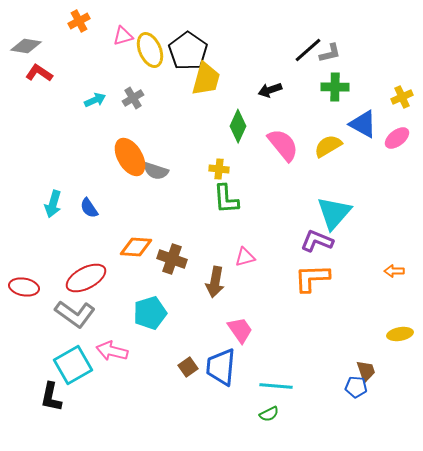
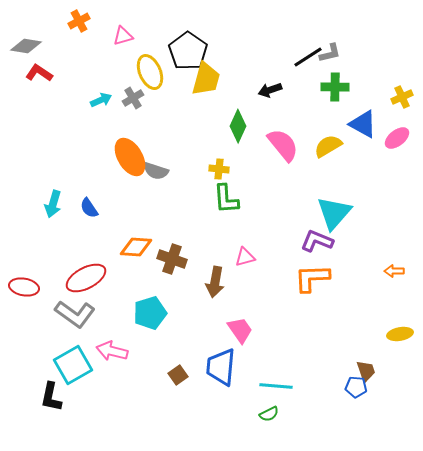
yellow ellipse at (150, 50): moved 22 px down
black line at (308, 50): moved 7 px down; rotated 8 degrees clockwise
cyan arrow at (95, 100): moved 6 px right
brown square at (188, 367): moved 10 px left, 8 px down
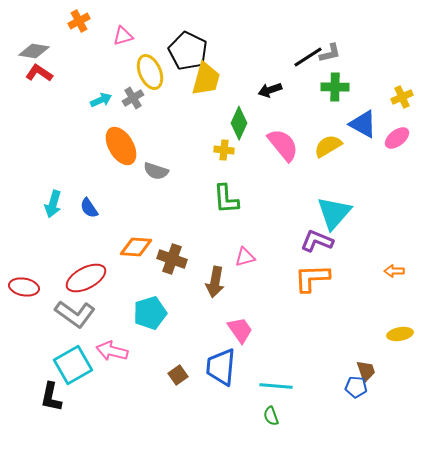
gray diamond at (26, 46): moved 8 px right, 5 px down
black pentagon at (188, 51): rotated 9 degrees counterclockwise
green diamond at (238, 126): moved 1 px right, 3 px up
orange ellipse at (130, 157): moved 9 px left, 11 px up
yellow cross at (219, 169): moved 5 px right, 19 px up
green semicircle at (269, 414): moved 2 px right, 2 px down; rotated 96 degrees clockwise
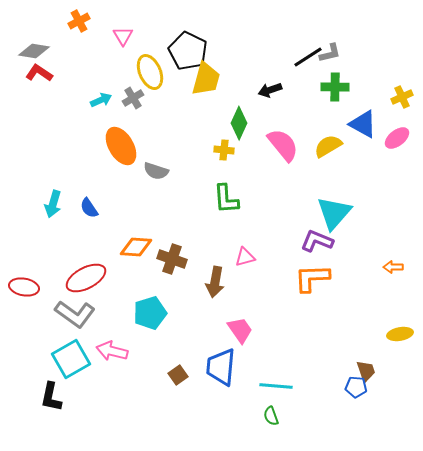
pink triangle at (123, 36): rotated 45 degrees counterclockwise
orange arrow at (394, 271): moved 1 px left, 4 px up
cyan square at (73, 365): moved 2 px left, 6 px up
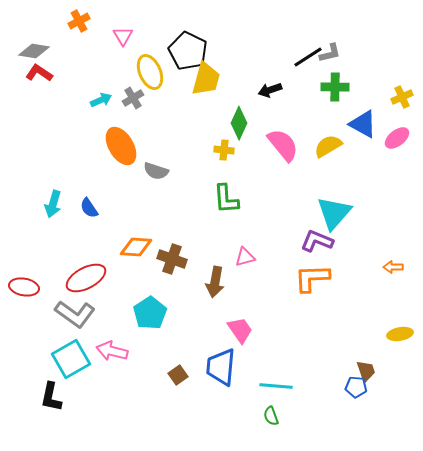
cyan pentagon at (150, 313): rotated 16 degrees counterclockwise
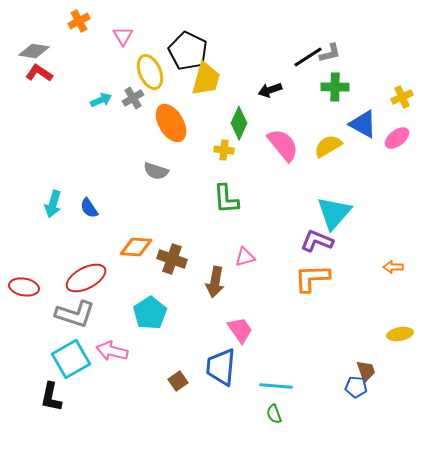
orange ellipse at (121, 146): moved 50 px right, 23 px up
gray L-shape at (75, 314): rotated 18 degrees counterclockwise
brown square at (178, 375): moved 6 px down
green semicircle at (271, 416): moved 3 px right, 2 px up
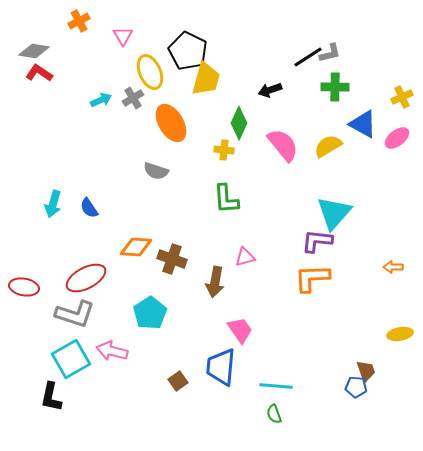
purple L-shape at (317, 241): rotated 16 degrees counterclockwise
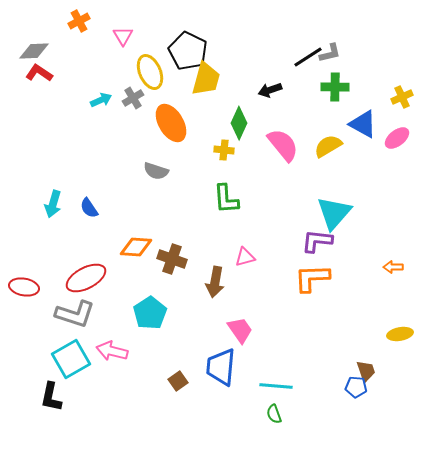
gray diamond at (34, 51): rotated 12 degrees counterclockwise
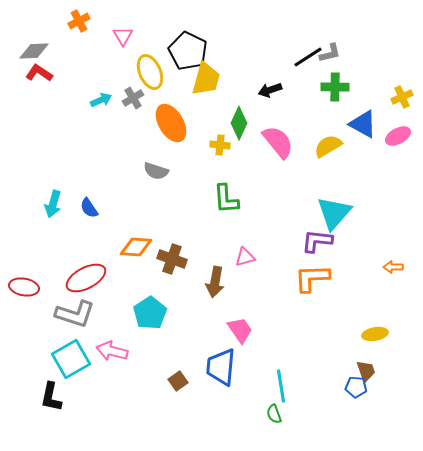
pink ellipse at (397, 138): moved 1 px right, 2 px up; rotated 10 degrees clockwise
pink semicircle at (283, 145): moved 5 px left, 3 px up
yellow cross at (224, 150): moved 4 px left, 5 px up
yellow ellipse at (400, 334): moved 25 px left
cyan line at (276, 386): moved 5 px right; rotated 76 degrees clockwise
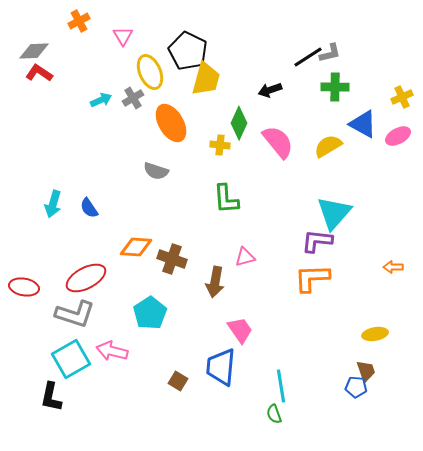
brown square at (178, 381): rotated 24 degrees counterclockwise
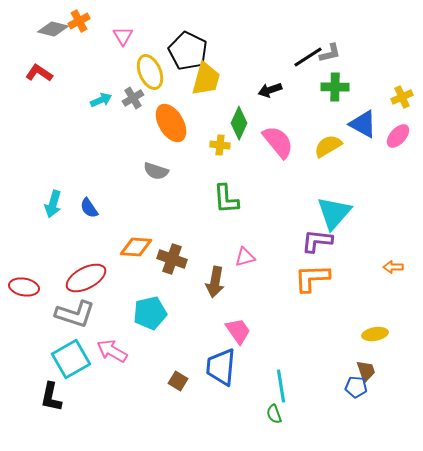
gray diamond at (34, 51): moved 19 px right, 22 px up; rotated 16 degrees clockwise
pink ellipse at (398, 136): rotated 20 degrees counterclockwise
cyan pentagon at (150, 313): rotated 20 degrees clockwise
pink trapezoid at (240, 330): moved 2 px left, 1 px down
pink arrow at (112, 351): rotated 16 degrees clockwise
